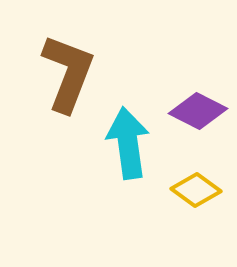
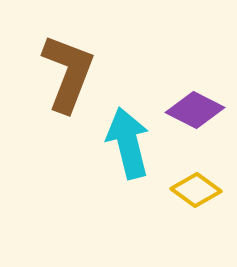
purple diamond: moved 3 px left, 1 px up
cyan arrow: rotated 6 degrees counterclockwise
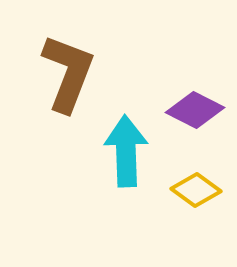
cyan arrow: moved 2 px left, 8 px down; rotated 12 degrees clockwise
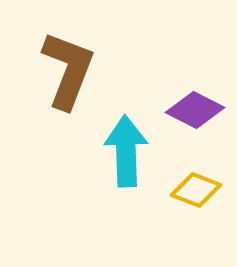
brown L-shape: moved 3 px up
yellow diamond: rotated 15 degrees counterclockwise
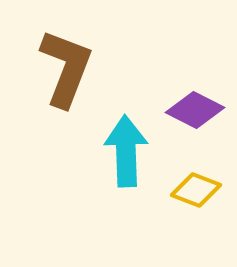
brown L-shape: moved 2 px left, 2 px up
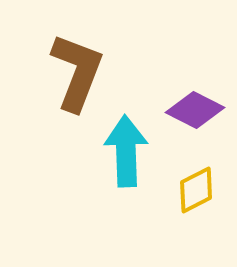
brown L-shape: moved 11 px right, 4 px down
yellow diamond: rotated 48 degrees counterclockwise
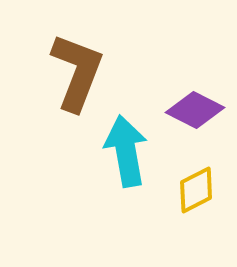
cyan arrow: rotated 8 degrees counterclockwise
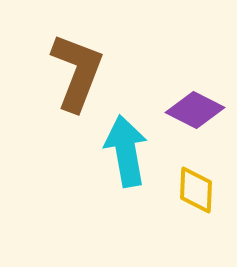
yellow diamond: rotated 60 degrees counterclockwise
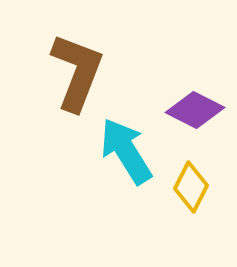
cyan arrow: rotated 22 degrees counterclockwise
yellow diamond: moved 5 px left, 3 px up; rotated 24 degrees clockwise
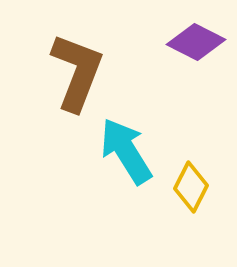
purple diamond: moved 1 px right, 68 px up
